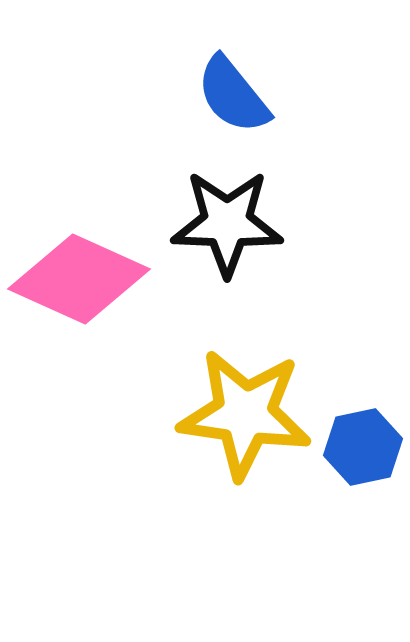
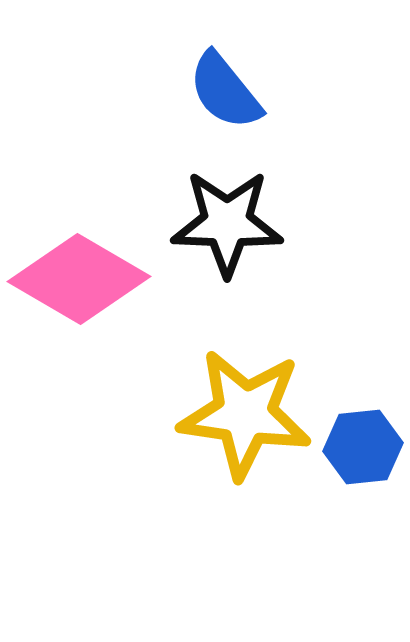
blue semicircle: moved 8 px left, 4 px up
pink diamond: rotated 6 degrees clockwise
blue hexagon: rotated 6 degrees clockwise
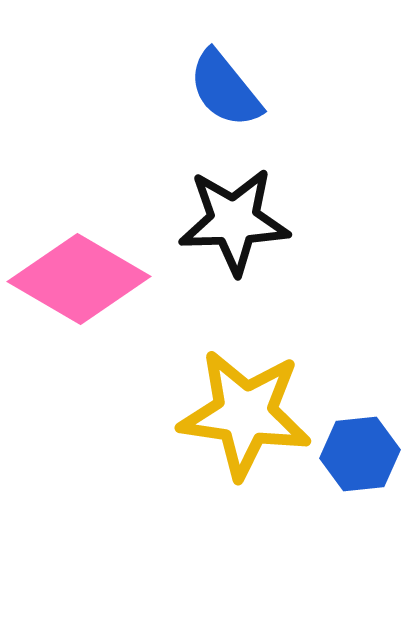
blue semicircle: moved 2 px up
black star: moved 7 px right, 2 px up; rotated 4 degrees counterclockwise
blue hexagon: moved 3 px left, 7 px down
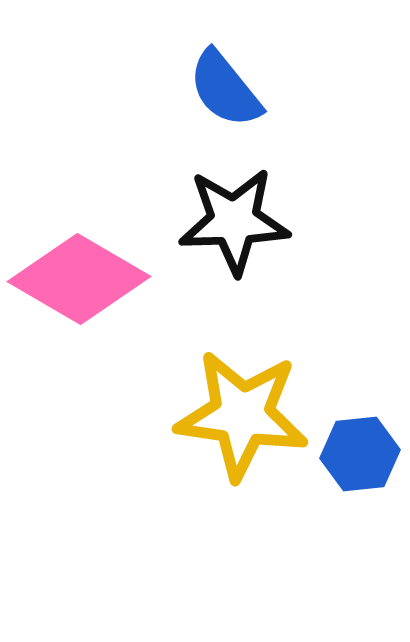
yellow star: moved 3 px left, 1 px down
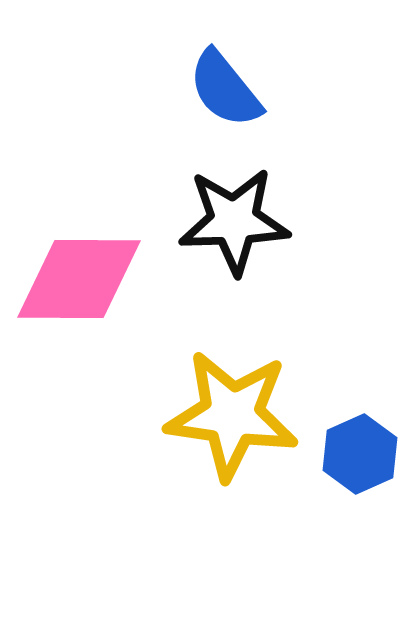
pink diamond: rotated 30 degrees counterclockwise
yellow star: moved 10 px left
blue hexagon: rotated 18 degrees counterclockwise
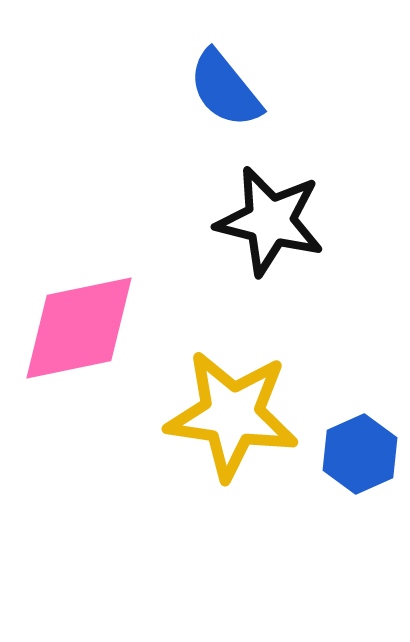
black star: moved 36 px right; rotated 16 degrees clockwise
pink diamond: moved 49 px down; rotated 12 degrees counterclockwise
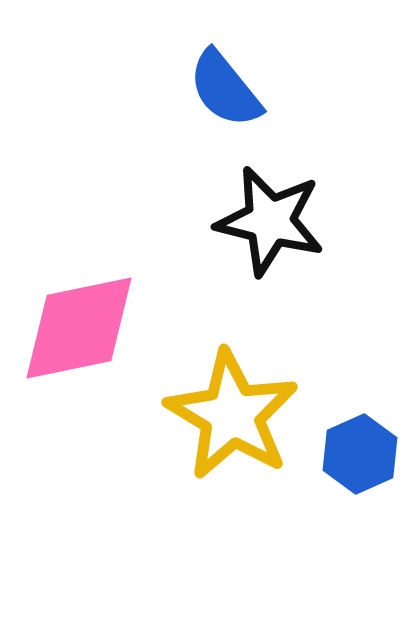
yellow star: rotated 23 degrees clockwise
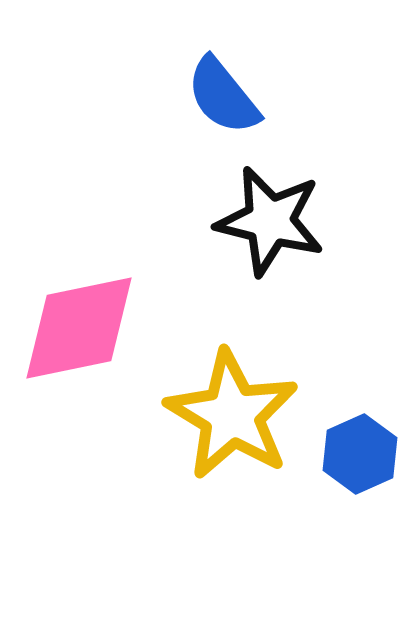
blue semicircle: moved 2 px left, 7 px down
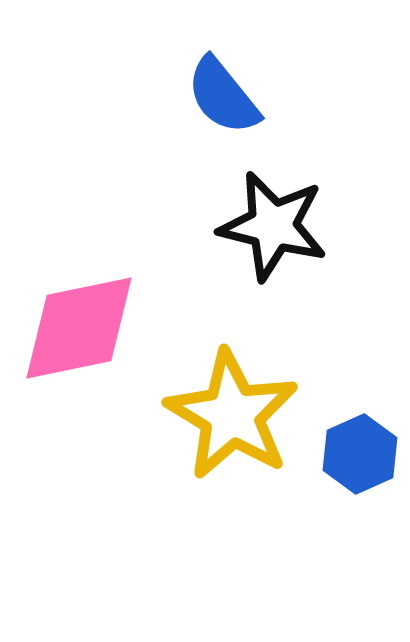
black star: moved 3 px right, 5 px down
